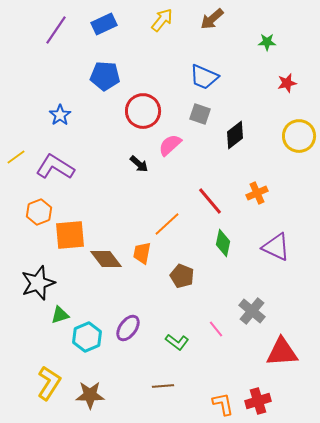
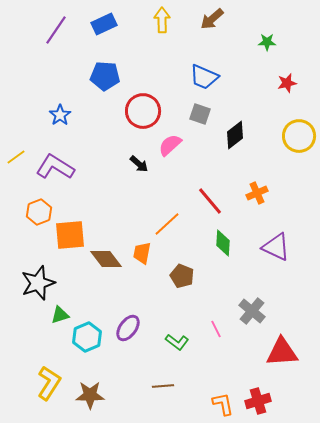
yellow arrow: rotated 40 degrees counterclockwise
green diamond: rotated 8 degrees counterclockwise
pink line: rotated 12 degrees clockwise
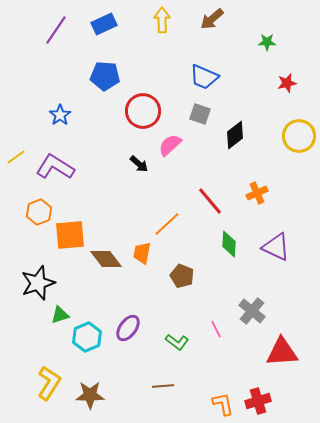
green diamond: moved 6 px right, 1 px down
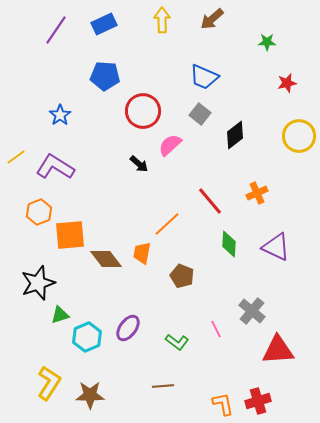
gray square: rotated 20 degrees clockwise
red triangle: moved 4 px left, 2 px up
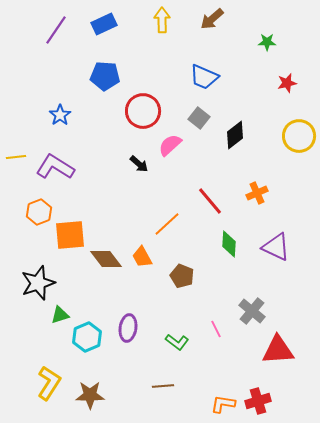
gray square: moved 1 px left, 4 px down
yellow line: rotated 30 degrees clockwise
orange trapezoid: moved 4 px down; rotated 40 degrees counterclockwise
purple ellipse: rotated 28 degrees counterclockwise
orange L-shape: rotated 70 degrees counterclockwise
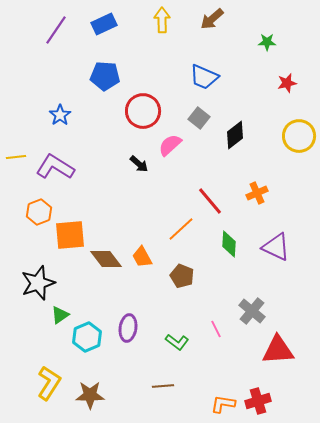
orange line: moved 14 px right, 5 px down
green triangle: rotated 18 degrees counterclockwise
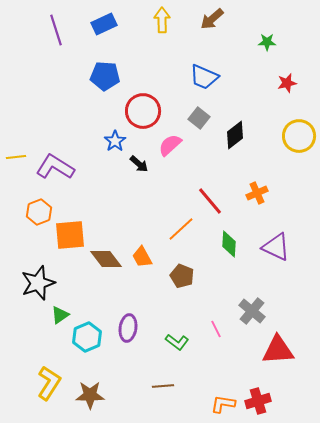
purple line: rotated 52 degrees counterclockwise
blue star: moved 55 px right, 26 px down
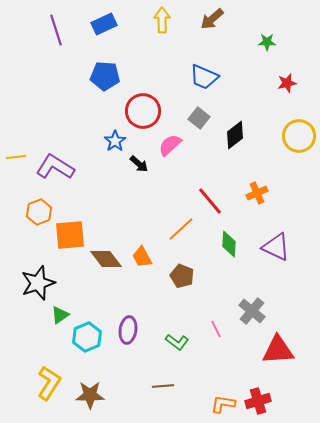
purple ellipse: moved 2 px down
